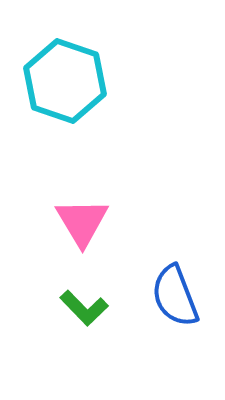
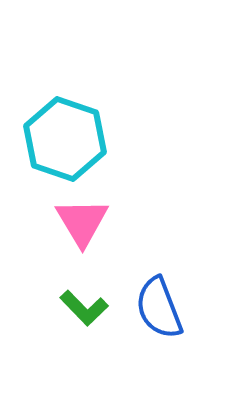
cyan hexagon: moved 58 px down
blue semicircle: moved 16 px left, 12 px down
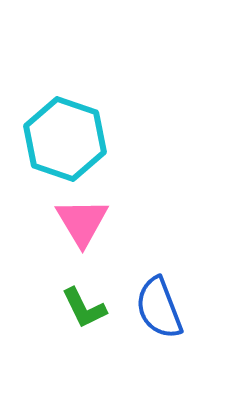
green L-shape: rotated 18 degrees clockwise
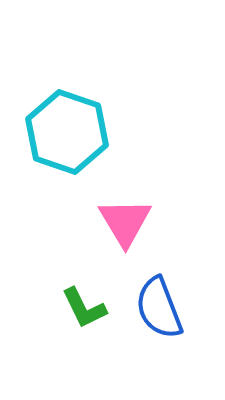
cyan hexagon: moved 2 px right, 7 px up
pink triangle: moved 43 px right
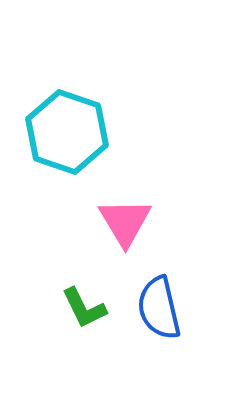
blue semicircle: rotated 8 degrees clockwise
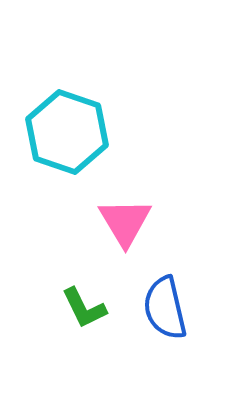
blue semicircle: moved 6 px right
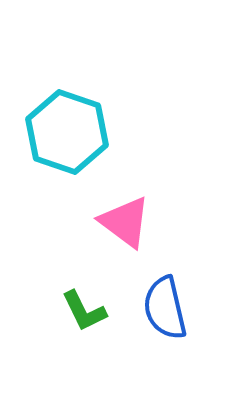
pink triangle: rotated 22 degrees counterclockwise
green L-shape: moved 3 px down
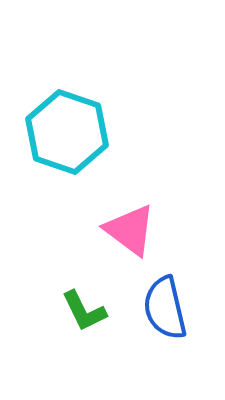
pink triangle: moved 5 px right, 8 px down
